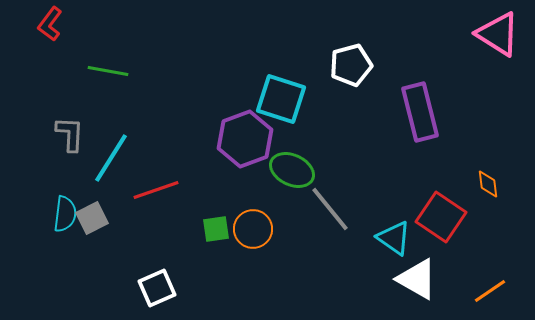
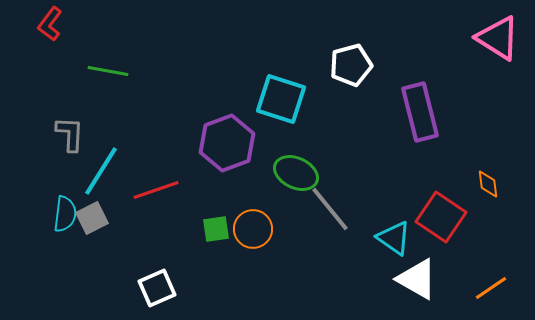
pink triangle: moved 4 px down
purple hexagon: moved 18 px left, 4 px down
cyan line: moved 10 px left, 13 px down
green ellipse: moved 4 px right, 3 px down
orange line: moved 1 px right, 3 px up
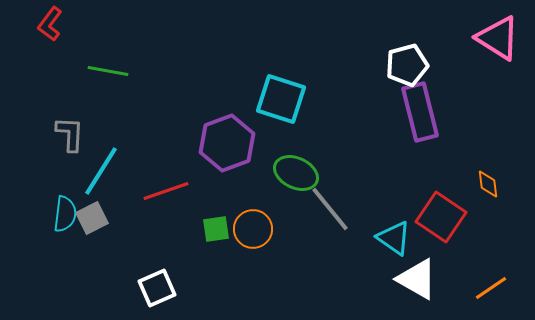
white pentagon: moved 56 px right
red line: moved 10 px right, 1 px down
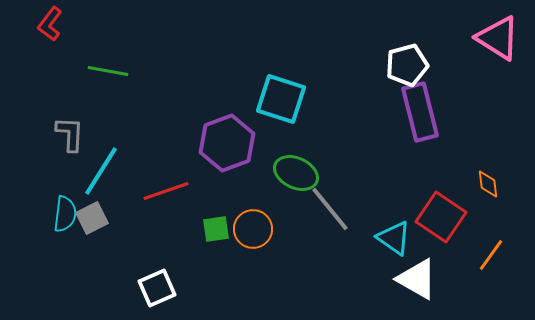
orange line: moved 33 px up; rotated 20 degrees counterclockwise
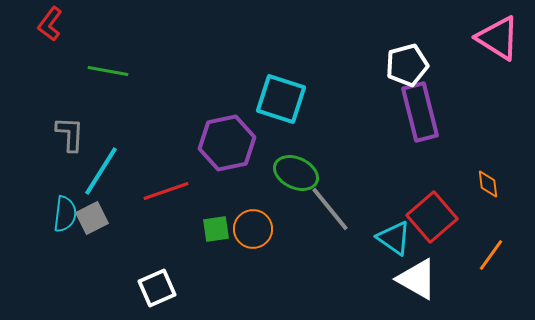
purple hexagon: rotated 8 degrees clockwise
red square: moved 9 px left; rotated 15 degrees clockwise
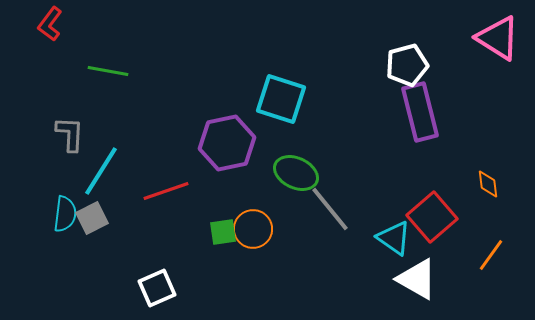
green square: moved 7 px right, 3 px down
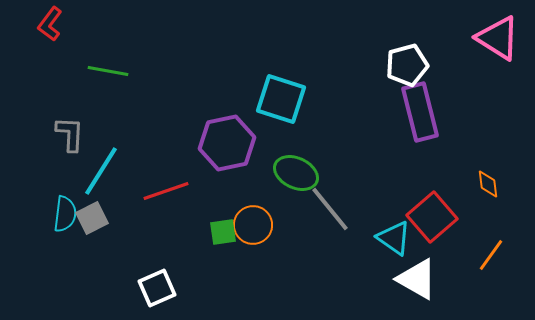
orange circle: moved 4 px up
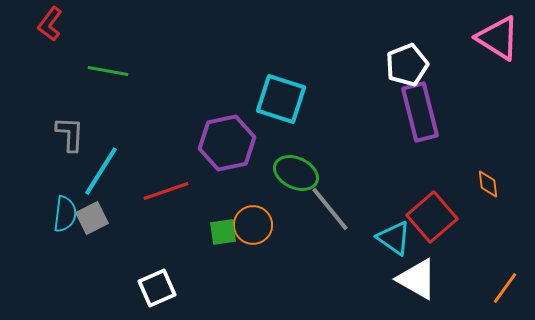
white pentagon: rotated 6 degrees counterclockwise
orange line: moved 14 px right, 33 px down
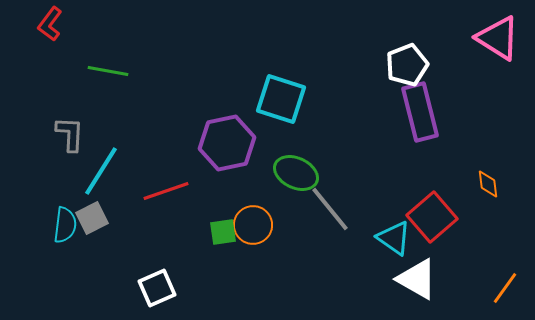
cyan semicircle: moved 11 px down
